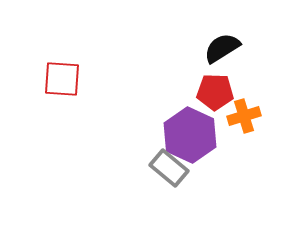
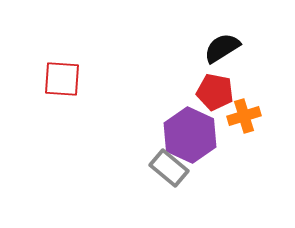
red pentagon: rotated 9 degrees clockwise
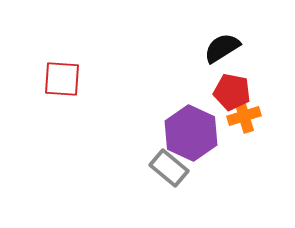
red pentagon: moved 17 px right
purple hexagon: moved 1 px right, 2 px up
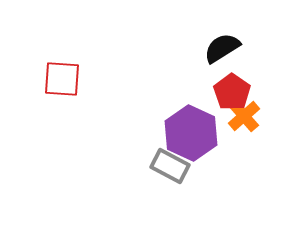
red pentagon: rotated 24 degrees clockwise
orange cross: rotated 24 degrees counterclockwise
gray rectangle: moved 1 px right, 2 px up; rotated 12 degrees counterclockwise
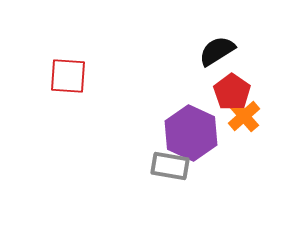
black semicircle: moved 5 px left, 3 px down
red square: moved 6 px right, 3 px up
gray rectangle: rotated 18 degrees counterclockwise
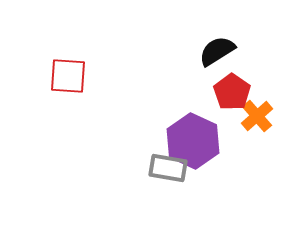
orange cross: moved 13 px right
purple hexagon: moved 2 px right, 8 px down
gray rectangle: moved 2 px left, 2 px down
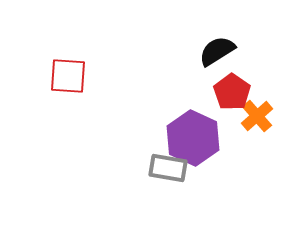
purple hexagon: moved 3 px up
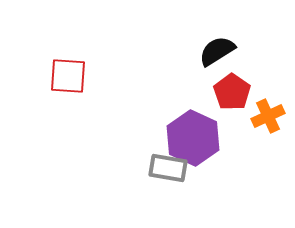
orange cross: moved 11 px right; rotated 16 degrees clockwise
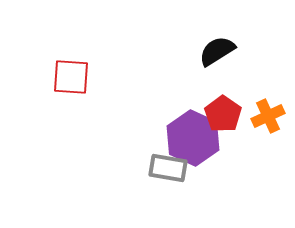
red square: moved 3 px right, 1 px down
red pentagon: moved 9 px left, 22 px down
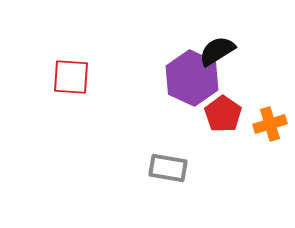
orange cross: moved 2 px right, 8 px down; rotated 8 degrees clockwise
purple hexagon: moved 1 px left, 60 px up
